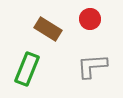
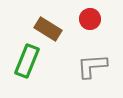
green rectangle: moved 8 px up
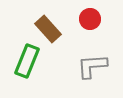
brown rectangle: rotated 16 degrees clockwise
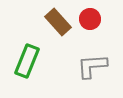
brown rectangle: moved 10 px right, 7 px up
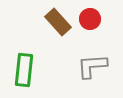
green rectangle: moved 3 px left, 9 px down; rotated 16 degrees counterclockwise
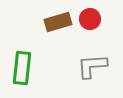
brown rectangle: rotated 64 degrees counterclockwise
green rectangle: moved 2 px left, 2 px up
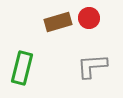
red circle: moved 1 px left, 1 px up
green rectangle: rotated 8 degrees clockwise
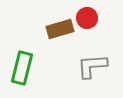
red circle: moved 2 px left
brown rectangle: moved 2 px right, 7 px down
